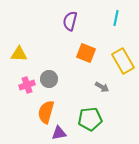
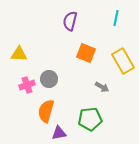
orange semicircle: moved 1 px up
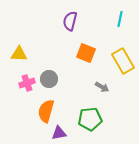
cyan line: moved 4 px right, 1 px down
pink cross: moved 2 px up
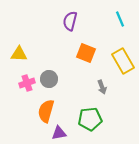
cyan line: rotated 35 degrees counterclockwise
gray arrow: rotated 40 degrees clockwise
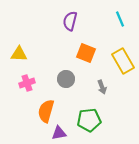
gray circle: moved 17 px right
green pentagon: moved 1 px left, 1 px down
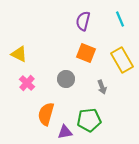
purple semicircle: moved 13 px right
yellow triangle: rotated 24 degrees clockwise
yellow rectangle: moved 1 px left, 1 px up
pink cross: rotated 28 degrees counterclockwise
orange semicircle: moved 3 px down
purple triangle: moved 6 px right, 1 px up
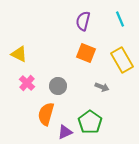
gray circle: moved 8 px left, 7 px down
gray arrow: rotated 48 degrees counterclockwise
green pentagon: moved 1 px right, 2 px down; rotated 30 degrees counterclockwise
purple triangle: rotated 14 degrees counterclockwise
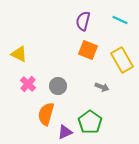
cyan line: moved 1 px down; rotated 42 degrees counterclockwise
orange square: moved 2 px right, 3 px up
pink cross: moved 1 px right, 1 px down
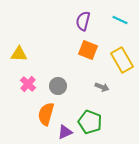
yellow triangle: rotated 24 degrees counterclockwise
green pentagon: rotated 15 degrees counterclockwise
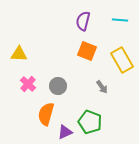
cyan line: rotated 21 degrees counterclockwise
orange square: moved 1 px left, 1 px down
gray arrow: rotated 32 degrees clockwise
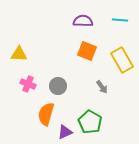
purple semicircle: rotated 78 degrees clockwise
pink cross: rotated 21 degrees counterclockwise
green pentagon: rotated 10 degrees clockwise
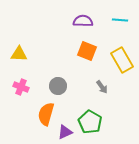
pink cross: moved 7 px left, 3 px down
